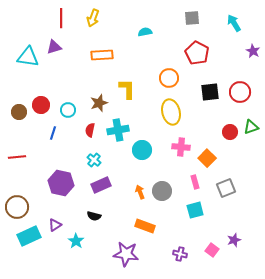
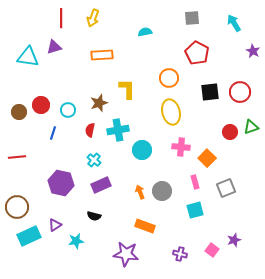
cyan star at (76, 241): rotated 28 degrees clockwise
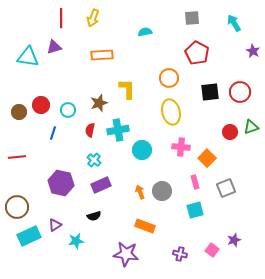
black semicircle at (94, 216): rotated 32 degrees counterclockwise
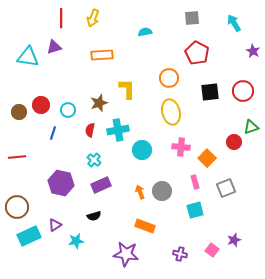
red circle at (240, 92): moved 3 px right, 1 px up
red circle at (230, 132): moved 4 px right, 10 px down
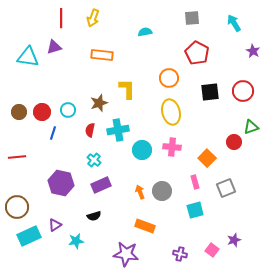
orange rectangle at (102, 55): rotated 10 degrees clockwise
red circle at (41, 105): moved 1 px right, 7 px down
pink cross at (181, 147): moved 9 px left
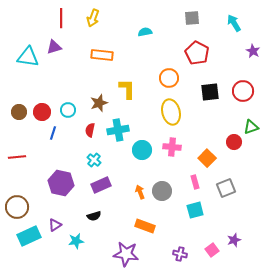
pink square at (212, 250): rotated 16 degrees clockwise
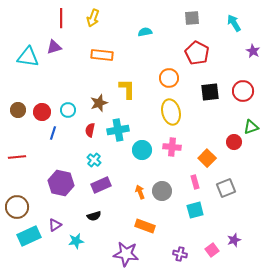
brown circle at (19, 112): moved 1 px left, 2 px up
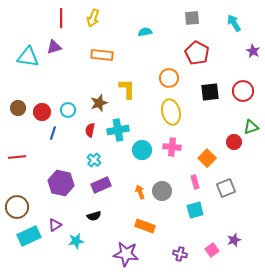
brown circle at (18, 110): moved 2 px up
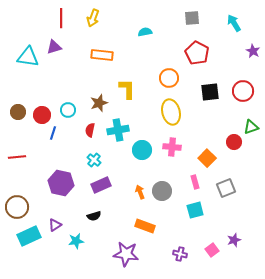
brown circle at (18, 108): moved 4 px down
red circle at (42, 112): moved 3 px down
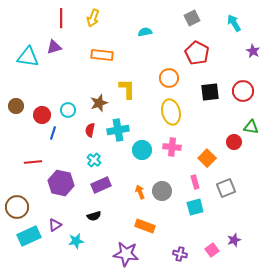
gray square at (192, 18): rotated 21 degrees counterclockwise
brown circle at (18, 112): moved 2 px left, 6 px up
green triangle at (251, 127): rotated 28 degrees clockwise
red line at (17, 157): moved 16 px right, 5 px down
cyan square at (195, 210): moved 3 px up
